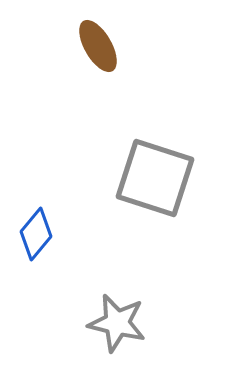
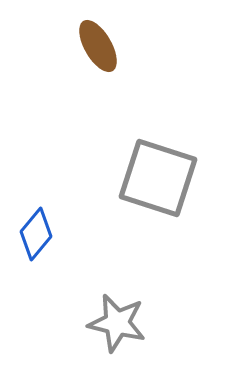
gray square: moved 3 px right
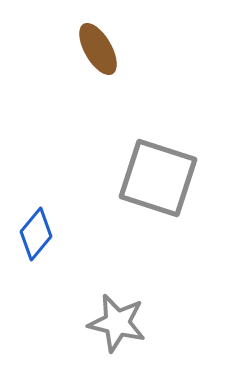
brown ellipse: moved 3 px down
